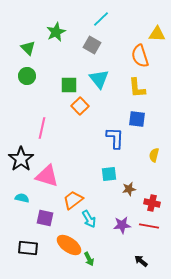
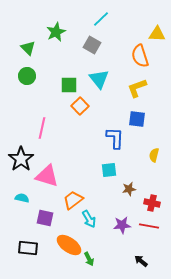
yellow L-shape: rotated 75 degrees clockwise
cyan square: moved 4 px up
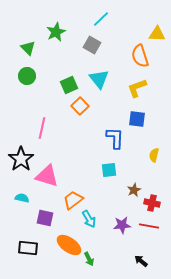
green square: rotated 24 degrees counterclockwise
brown star: moved 5 px right, 1 px down; rotated 16 degrees counterclockwise
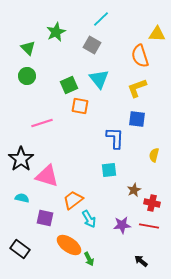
orange square: rotated 36 degrees counterclockwise
pink line: moved 5 px up; rotated 60 degrees clockwise
black rectangle: moved 8 px left, 1 px down; rotated 30 degrees clockwise
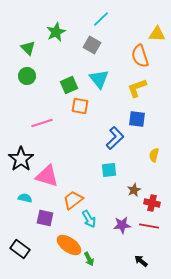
blue L-shape: rotated 45 degrees clockwise
cyan semicircle: moved 3 px right
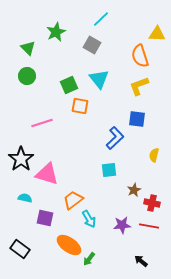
yellow L-shape: moved 2 px right, 2 px up
pink triangle: moved 2 px up
green arrow: rotated 64 degrees clockwise
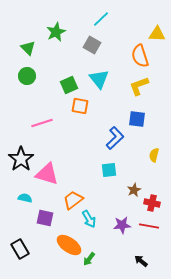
black rectangle: rotated 24 degrees clockwise
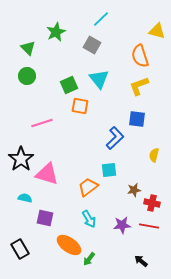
yellow triangle: moved 3 px up; rotated 12 degrees clockwise
brown star: rotated 16 degrees clockwise
orange trapezoid: moved 15 px right, 13 px up
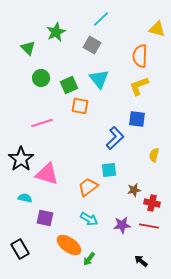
yellow triangle: moved 2 px up
orange semicircle: rotated 20 degrees clockwise
green circle: moved 14 px right, 2 px down
cyan arrow: rotated 30 degrees counterclockwise
